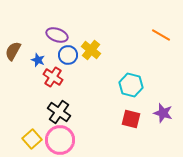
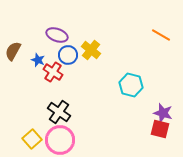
red cross: moved 5 px up
red square: moved 29 px right, 10 px down
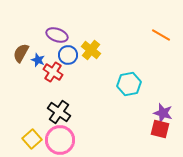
brown semicircle: moved 8 px right, 2 px down
cyan hexagon: moved 2 px left, 1 px up; rotated 25 degrees counterclockwise
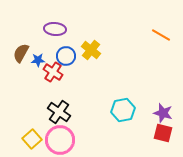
purple ellipse: moved 2 px left, 6 px up; rotated 15 degrees counterclockwise
blue circle: moved 2 px left, 1 px down
blue star: rotated 24 degrees counterclockwise
cyan hexagon: moved 6 px left, 26 px down
red square: moved 3 px right, 4 px down
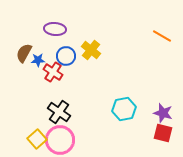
orange line: moved 1 px right, 1 px down
brown semicircle: moved 3 px right
cyan hexagon: moved 1 px right, 1 px up
yellow square: moved 5 px right
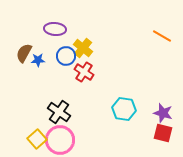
yellow cross: moved 8 px left, 2 px up
red cross: moved 31 px right
cyan hexagon: rotated 20 degrees clockwise
